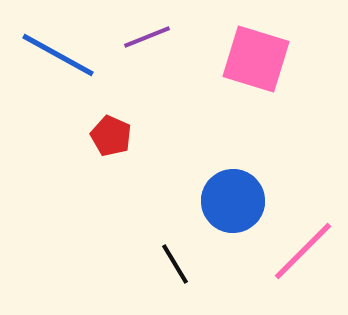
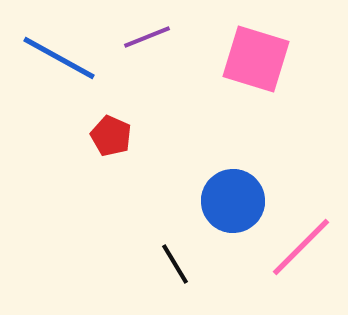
blue line: moved 1 px right, 3 px down
pink line: moved 2 px left, 4 px up
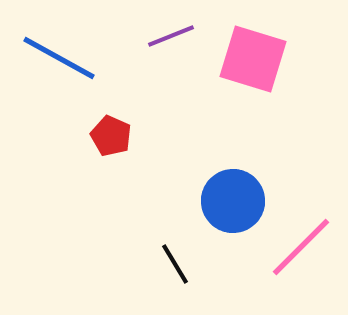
purple line: moved 24 px right, 1 px up
pink square: moved 3 px left
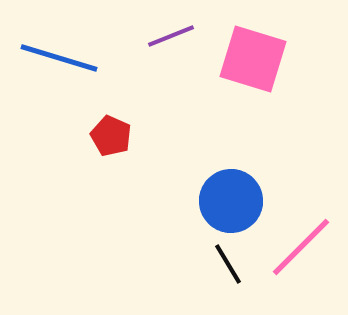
blue line: rotated 12 degrees counterclockwise
blue circle: moved 2 px left
black line: moved 53 px right
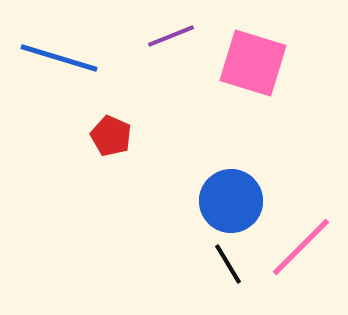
pink square: moved 4 px down
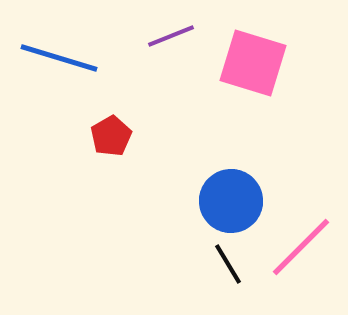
red pentagon: rotated 18 degrees clockwise
